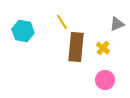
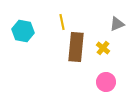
yellow line: rotated 21 degrees clockwise
pink circle: moved 1 px right, 2 px down
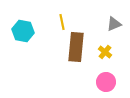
gray triangle: moved 3 px left
yellow cross: moved 2 px right, 4 px down
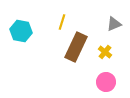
yellow line: rotated 28 degrees clockwise
cyan hexagon: moved 2 px left
brown rectangle: rotated 20 degrees clockwise
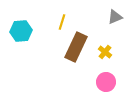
gray triangle: moved 1 px right, 7 px up
cyan hexagon: rotated 15 degrees counterclockwise
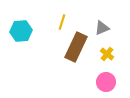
gray triangle: moved 13 px left, 11 px down
yellow cross: moved 2 px right, 2 px down
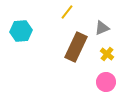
yellow line: moved 5 px right, 10 px up; rotated 21 degrees clockwise
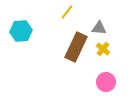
gray triangle: moved 3 px left; rotated 28 degrees clockwise
yellow cross: moved 4 px left, 5 px up
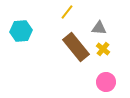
brown rectangle: rotated 64 degrees counterclockwise
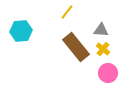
gray triangle: moved 2 px right, 2 px down
pink circle: moved 2 px right, 9 px up
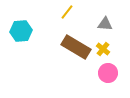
gray triangle: moved 4 px right, 6 px up
brown rectangle: rotated 20 degrees counterclockwise
